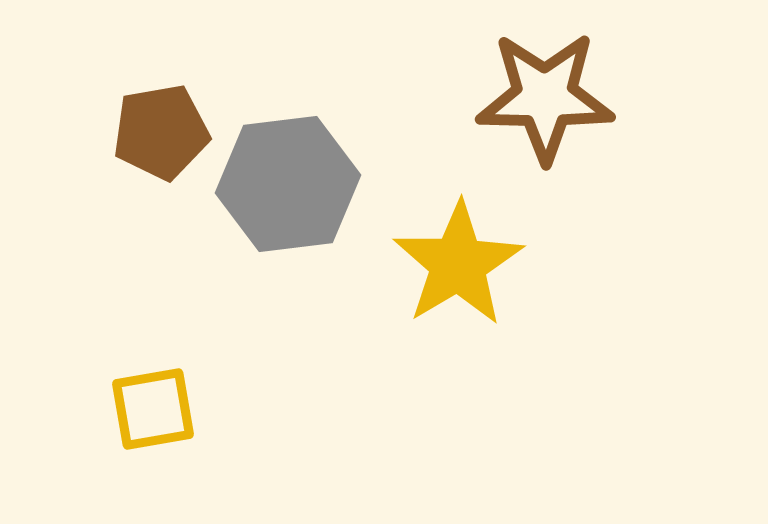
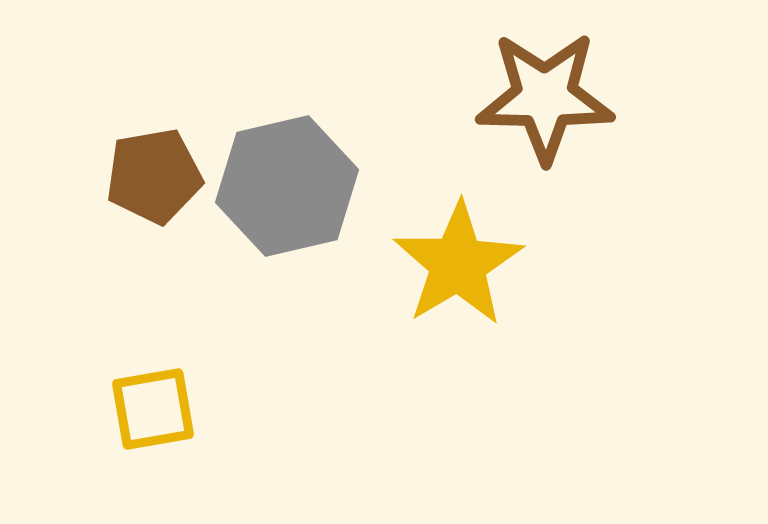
brown pentagon: moved 7 px left, 44 px down
gray hexagon: moved 1 px left, 2 px down; rotated 6 degrees counterclockwise
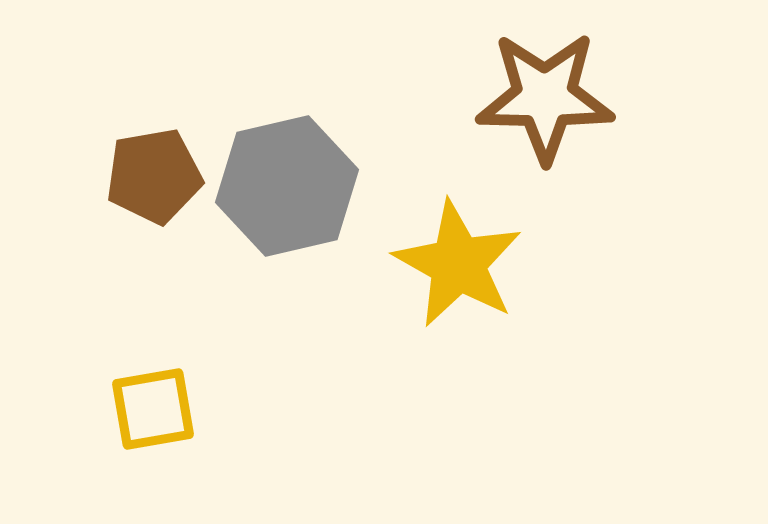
yellow star: rotated 12 degrees counterclockwise
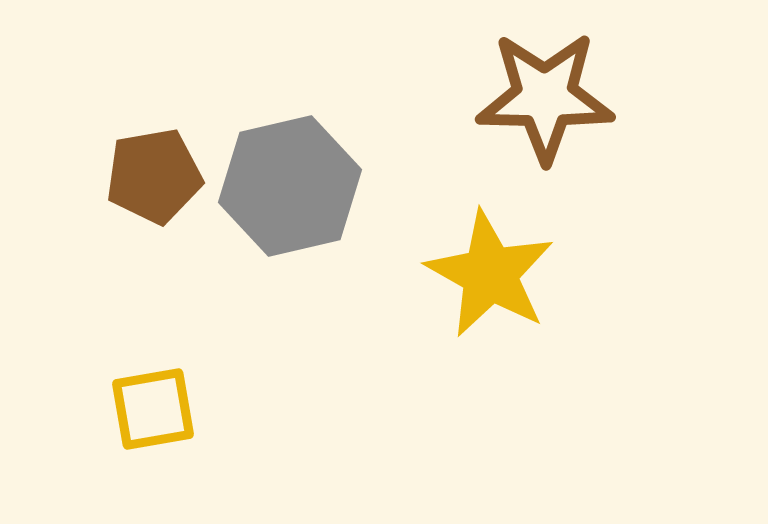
gray hexagon: moved 3 px right
yellow star: moved 32 px right, 10 px down
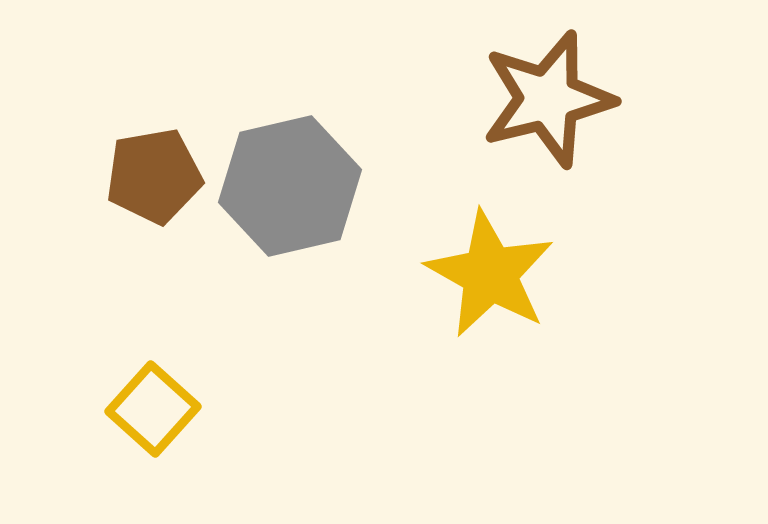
brown star: moved 3 px right, 2 px down; rotated 15 degrees counterclockwise
yellow square: rotated 38 degrees counterclockwise
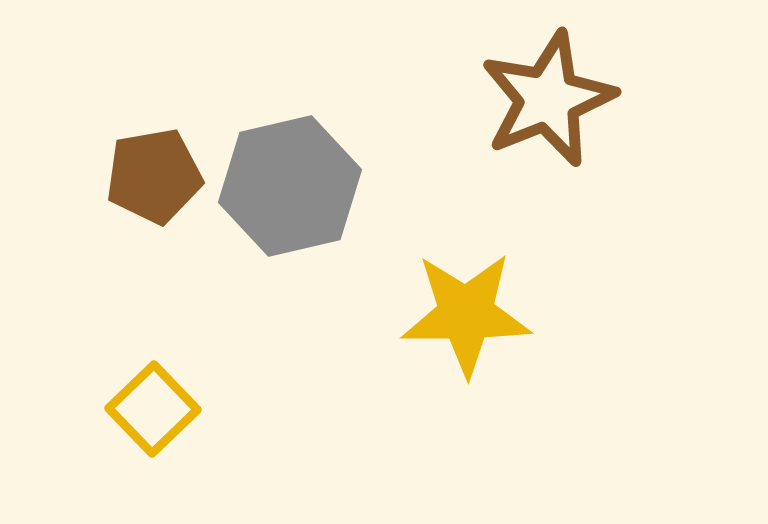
brown star: rotated 8 degrees counterclockwise
yellow star: moved 24 px left, 40 px down; rotated 29 degrees counterclockwise
yellow square: rotated 4 degrees clockwise
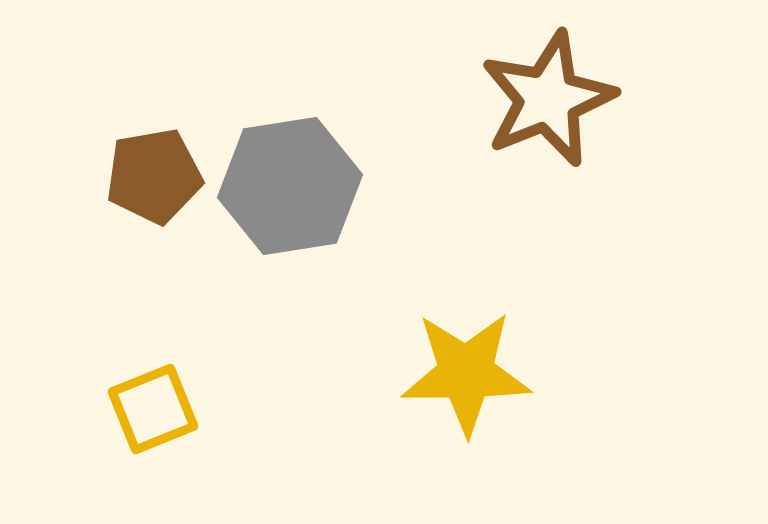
gray hexagon: rotated 4 degrees clockwise
yellow star: moved 59 px down
yellow square: rotated 22 degrees clockwise
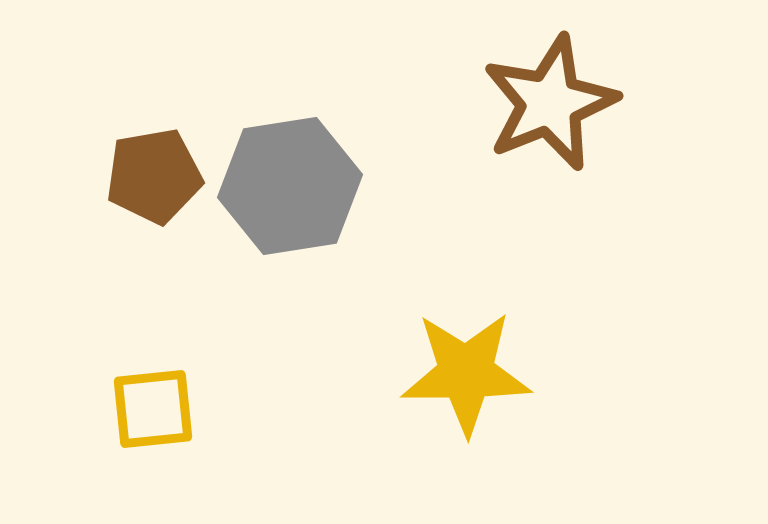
brown star: moved 2 px right, 4 px down
yellow square: rotated 16 degrees clockwise
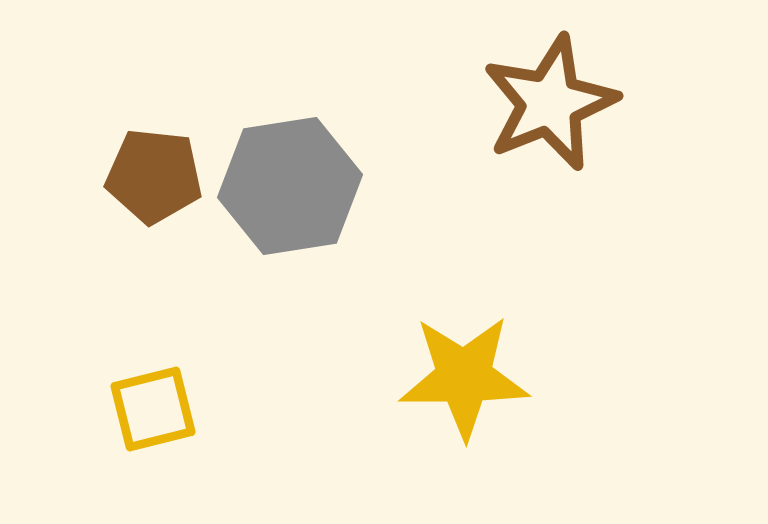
brown pentagon: rotated 16 degrees clockwise
yellow star: moved 2 px left, 4 px down
yellow square: rotated 8 degrees counterclockwise
